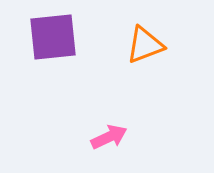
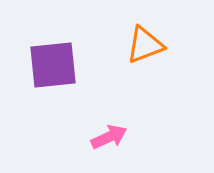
purple square: moved 28 px down
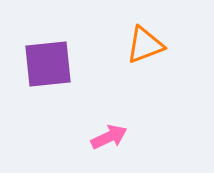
purple square: moved 5 px left, 1 px up
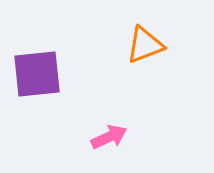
purple square: moved 11 px left, 10 px down
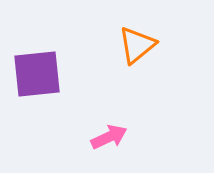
orange triangle: moved 8 px left; rotated 18 degrees counterclockwise
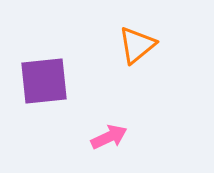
purple square: moved 7 px right, 7 px down
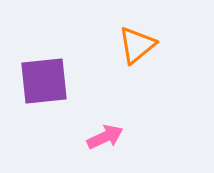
pink arrow: moved 4 px left
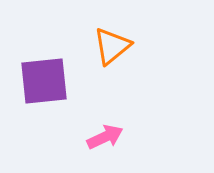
orange triangle: moved 25 px left, 1 px down
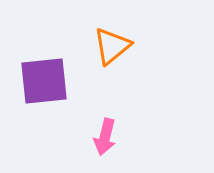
pink arrow: rotated 129 degrees clockwise
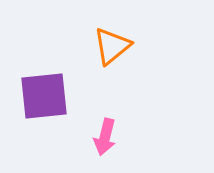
purple square: moved 15 px down
